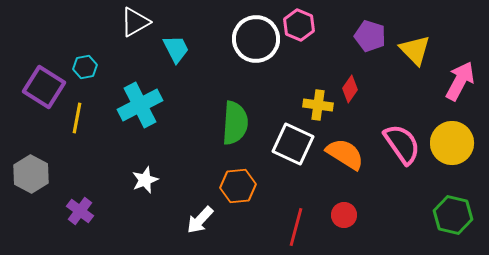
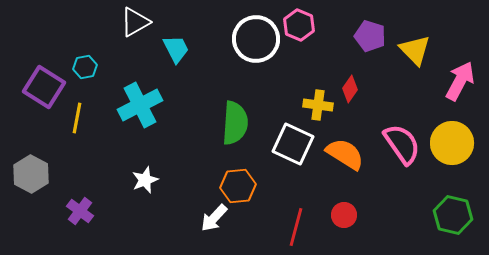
white arrow: moved 14 px right, 2 px up
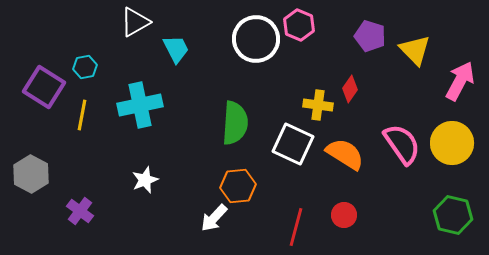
cyan cross: rotated 15 degrees clockwise
yellow line: moved 5 px right, 3 px up
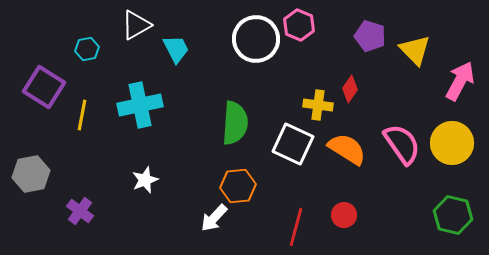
white triangle: moved 1 px right, 3 px down
cyan hexagon: moved 2 px right, 18 px up
orange semicircle: moved 2 px right, 5 px up
gray hexagon: rotated 21 degrees clockwise
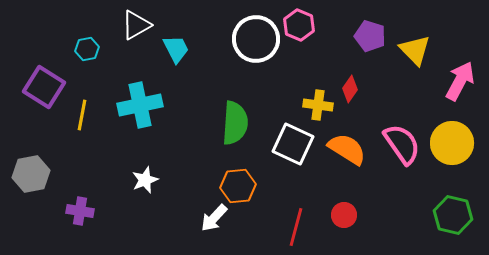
purple cross: rotated 28 degrees counterclockwise
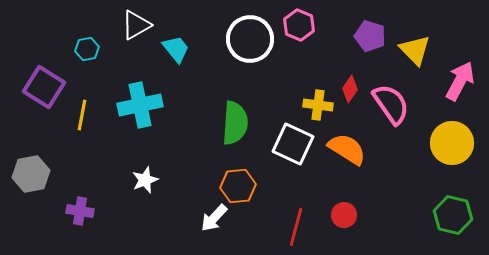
white circle: moved 6 px left
cyan trapezoid: rotated 12 degrees counterclockwise
pink semicircle: moved 11 px left, 40 px up
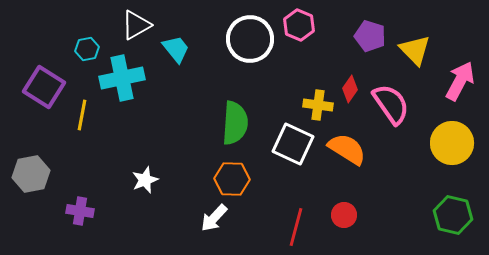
cyan cross: moved 18 px left, 27 px up
orange hexagon: moved 6 px left, 7 px up; rotated 8 degrees clockwise
